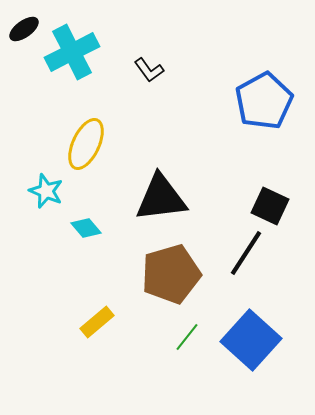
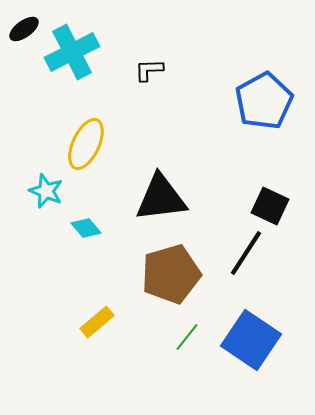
black L-shape: rotated 124 degrees clockwise
blue square: rotated 8 degrees counterclockwise
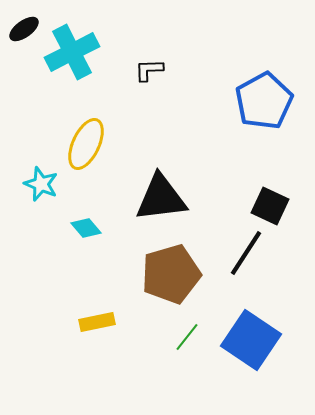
cyan star: moved 5 px left, 7 px up
yellow rectangle: rotated 28 degrees clockwise
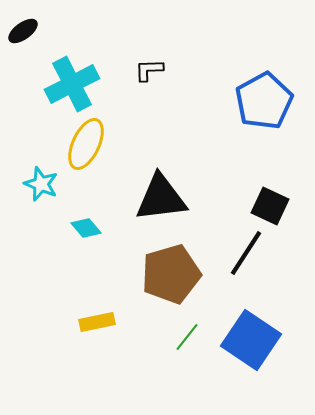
black ellipse: moved 1 px left, 2 px down
cyan cross: moved 32 px down
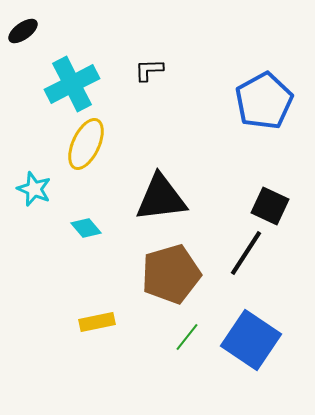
cyan star: moved 7 px left, 5 px down
